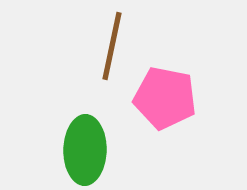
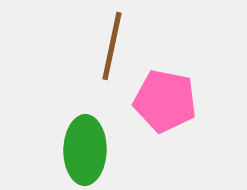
pink pentagon: moved 3 px down
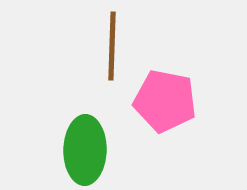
brown line: rotated 10 degrees counterclockwise
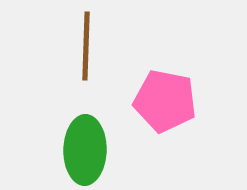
brown line: moved 26 px left
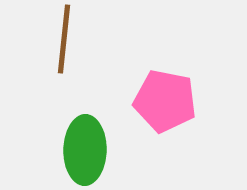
brown line: moved 22 px left, 7 px up; rotated 4 degrees clockwise
